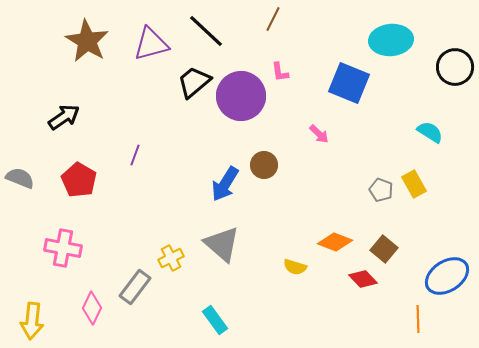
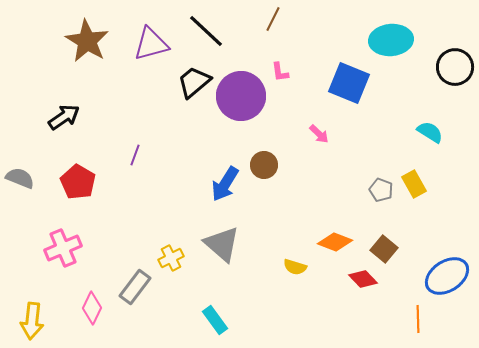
red pentagon: moved 1 px left, 2 px down
pink cross: rotated 33 degrees counterclockwise
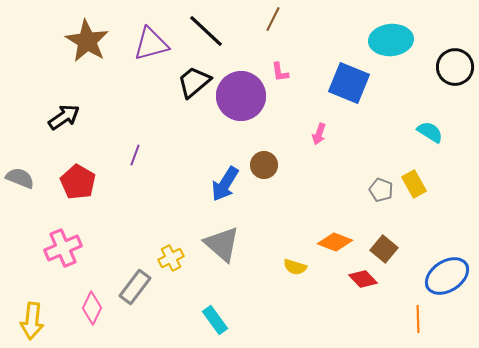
pink arrow: rotated 65 degrees clockwise
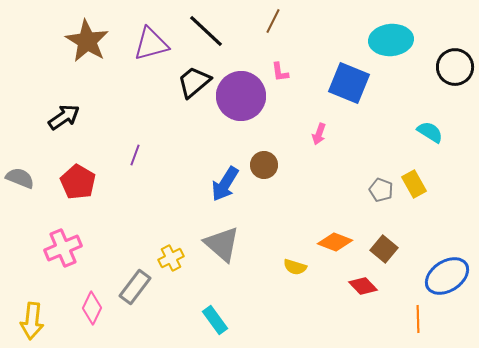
brown line: moved 2 px down
red diamond: moved 7 px down
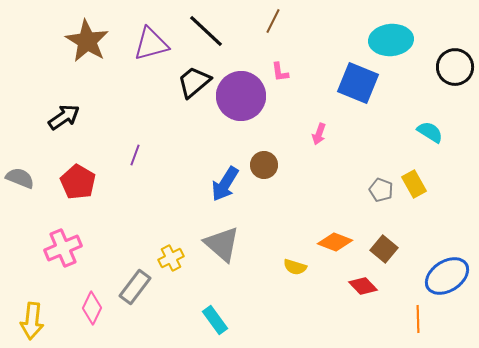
blue square: moved 9 px right
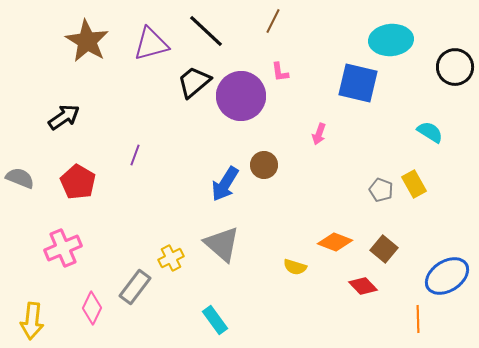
blue square: rotated 9 degrees counterclockwise
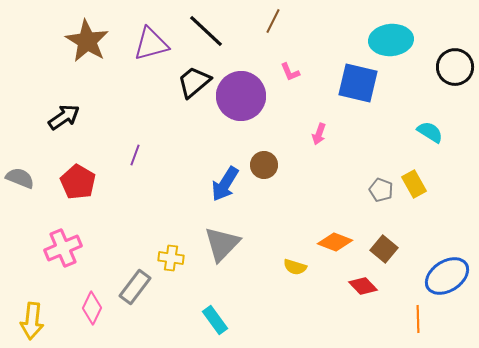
pink L-shape: moved 10 px right; rotated 15 degrees counterclockwise
gray triangle: rotated 33 degrees clockwise
yellow cross: rotated 35 degrees clockwise
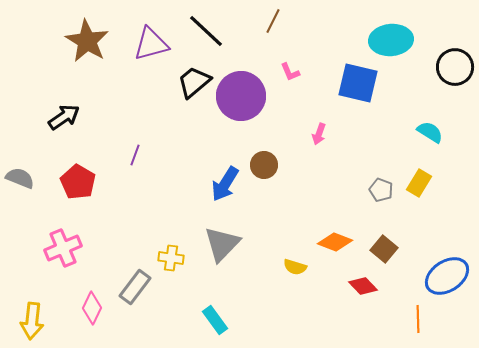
yellow rectangle: moved 5 px right, 1 px up; rotated 60 degrees clockwise
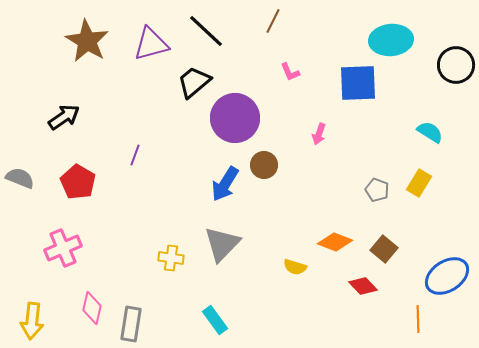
black circle: moved 1 px right, 2 px up
blue square: rotated 15 degrees counterclockwise
purple circle: moved 6 px left, 22 px down
gray pentagon: moved 4 px left
gray rectangle: moved 4 px left, 37 px down; rotated 28 degrees counterclockwise
pink diamond: rotated 12 degrees counterclockwise
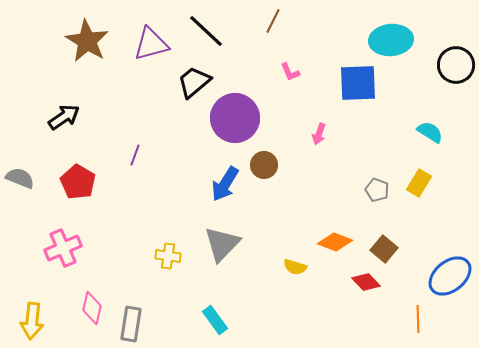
yellow cross: moved 3 px left, 2 px up
blue ellipse: moved 3 px right; rotated 6 degrees counterclockwise
red diamond: moved 3 px right, 4 px up
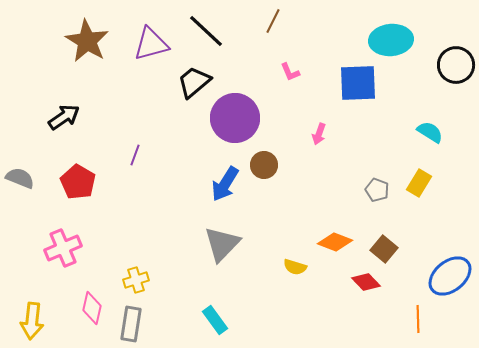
yellow cross: moved 32 px left, 24 px down; rotated 25 degrees counterclockwise
